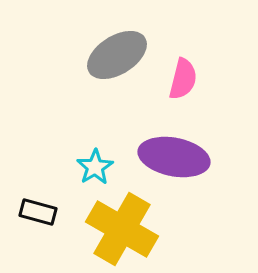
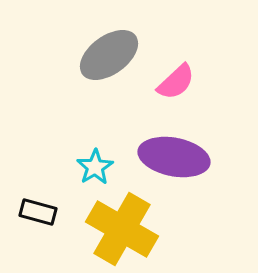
gray ellipse: moved 8 px left; rotated 4 degrees counterclockwise
pink semicircle: moved 7 px left, 3 px down; rotated 33 degrees clockwise
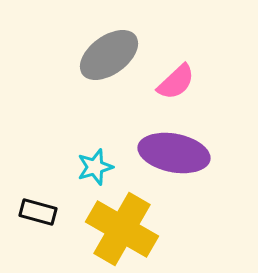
purple ellipse: moved 4 px up
cyan star: rotated 15 degrees clockwise
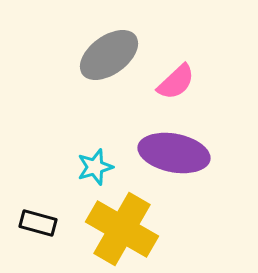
black rectangle: moved 11 px down
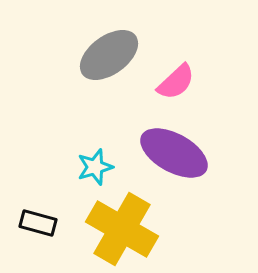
purple ellipse: rotated 18 degrees clockwise
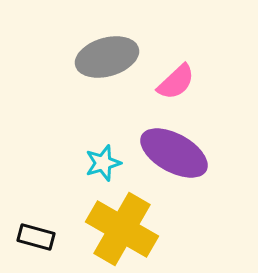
gray ellipse: moved 2 px left, 2 px down; rotated 20 degrees clockwise
cyan star: moved 8 px right, 4 px up
black rectangle: moved 2 px left, 14 px down
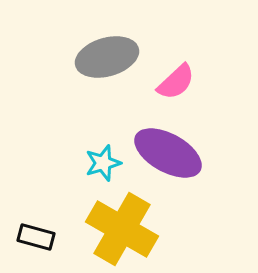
purple ellipse: moved 6 px left
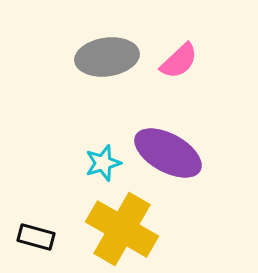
gray ellipse: rotated 8 degrees clockwise
pink semicircle: moved 3 px right, 21 px up
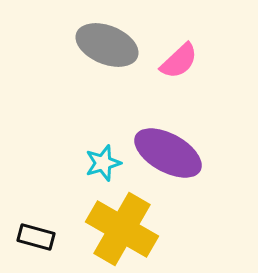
gray ellipse: moved 12 px up; rotated 30 degrees clockwise
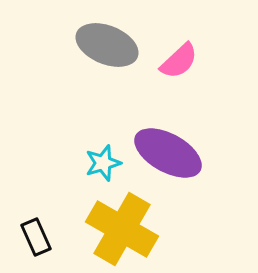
black rectangle: rotated 51 degrees clockwise
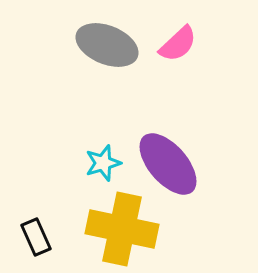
pink semicircle: moved 1 px left, 17 px up
purple ellipse: moved 11 px down; rotated 20 degrees clockwise
yellow cross: rotated 18 degrees counterclockwise
